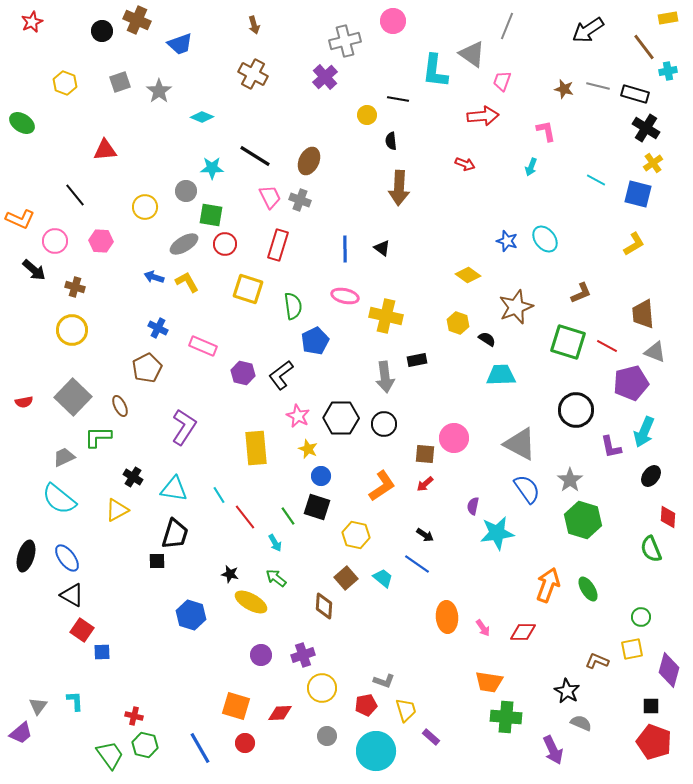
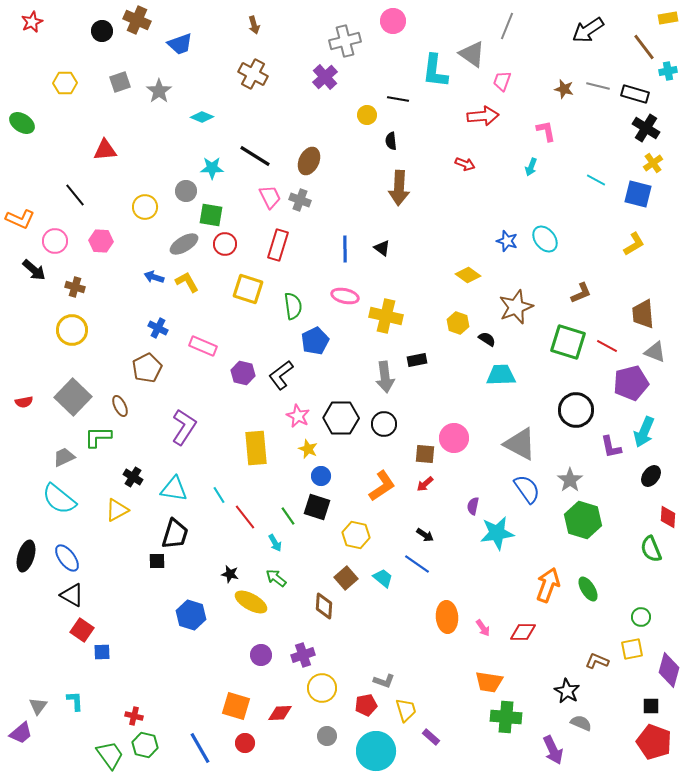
yellow hexagon at (65, 83): rotated 20 degrees counterclockwise
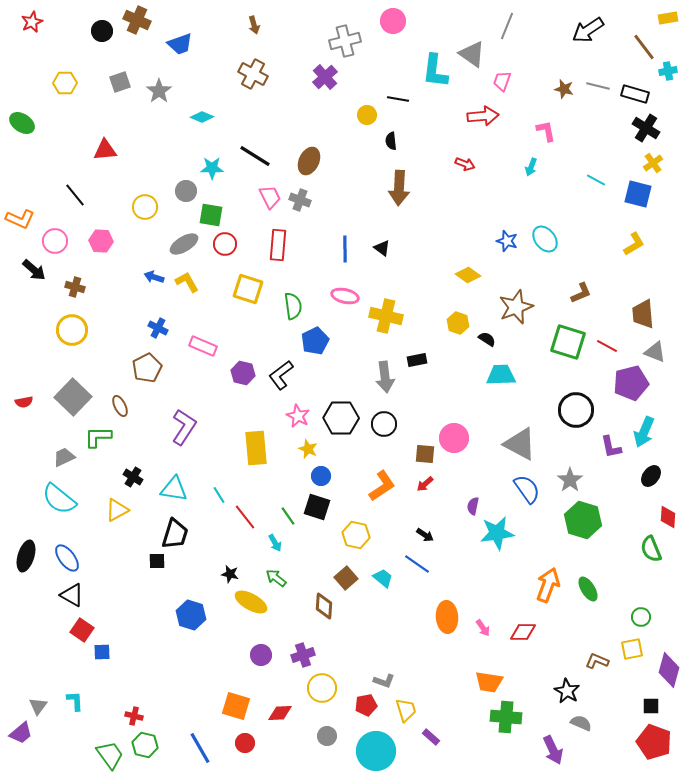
red rectangle at (278, 245): rotated 12 degrees counterclockwise
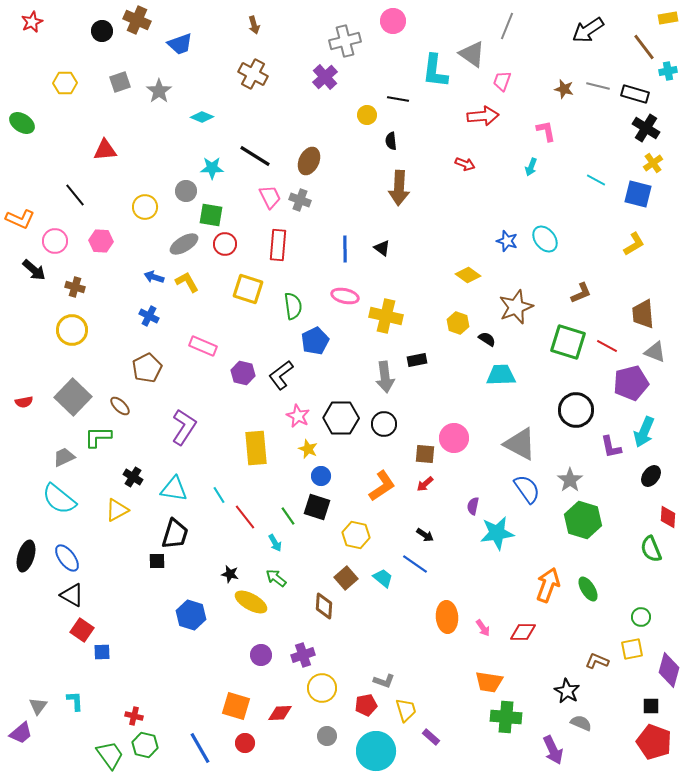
blue cross at (158, 328): moved 9 px left, 12 px up
brown ellipse at (120, 406): rotated 20 degrees counterclockwise
blue line at (417, 564): moved 2 px left
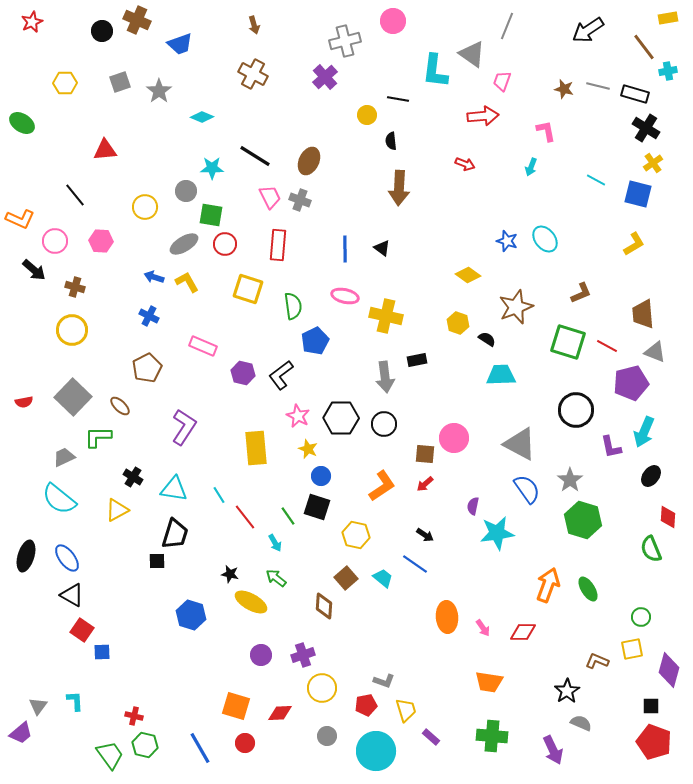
black star at (567, 691): rotated 10 degrees clockwise
green cross at (506, 717): moved 14 px left, 19 px down
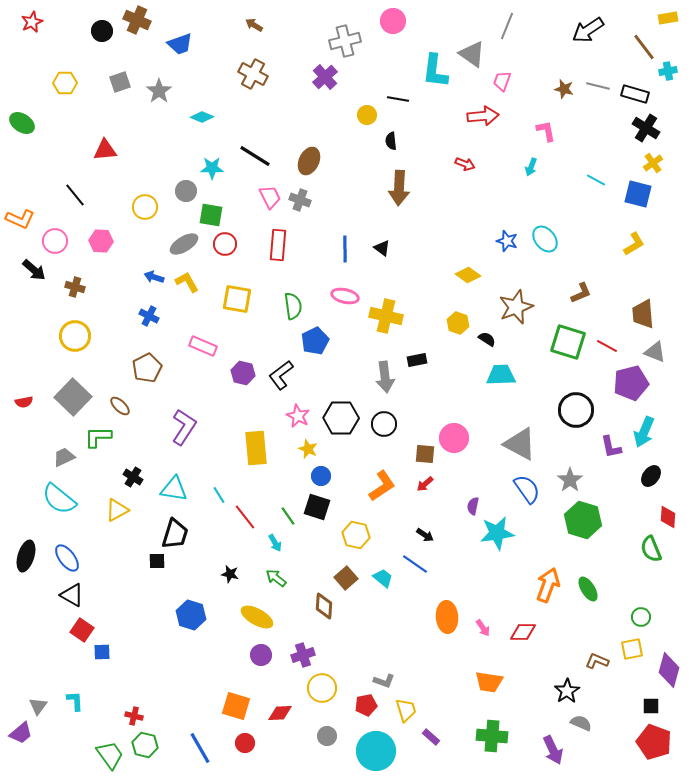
brown arrow at (254, 25): rotated 138 degrees clockwise
yellow square at (248, 289): moved 11 px left, 10 px down; rotated 8 degrees counterclockwise
yellow circle at (72, 330): moved 3 px right, 6 px down
yellow ellipse at (251, 602): moved 6 px right, 15 px down
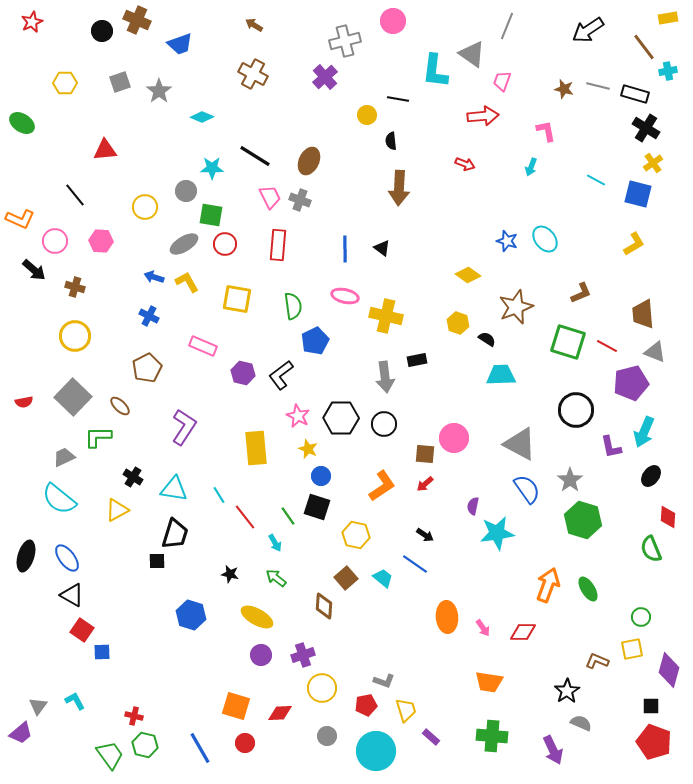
cyan L-shape at (75, 701): rotated 25 degrees counterclockwise
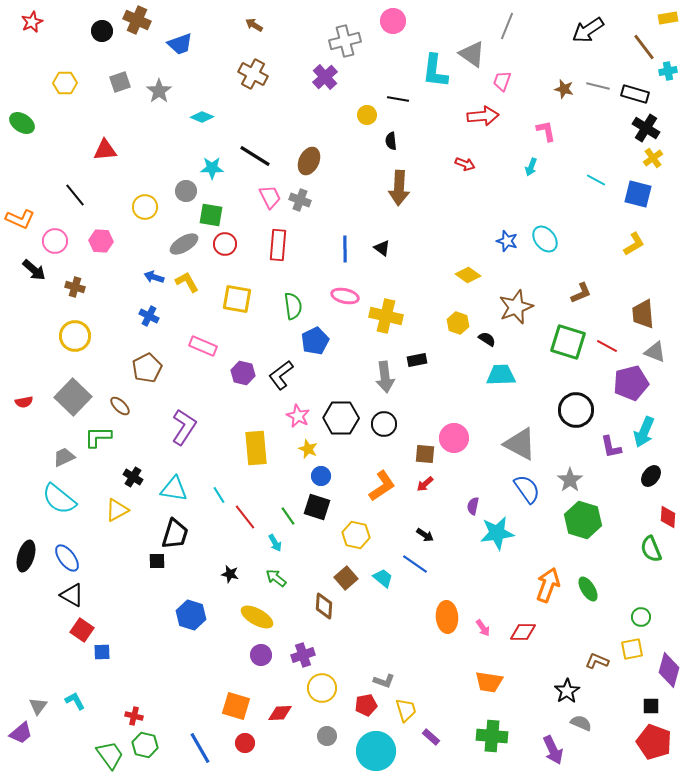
yellow cross at (653, 163): moved 5 px up
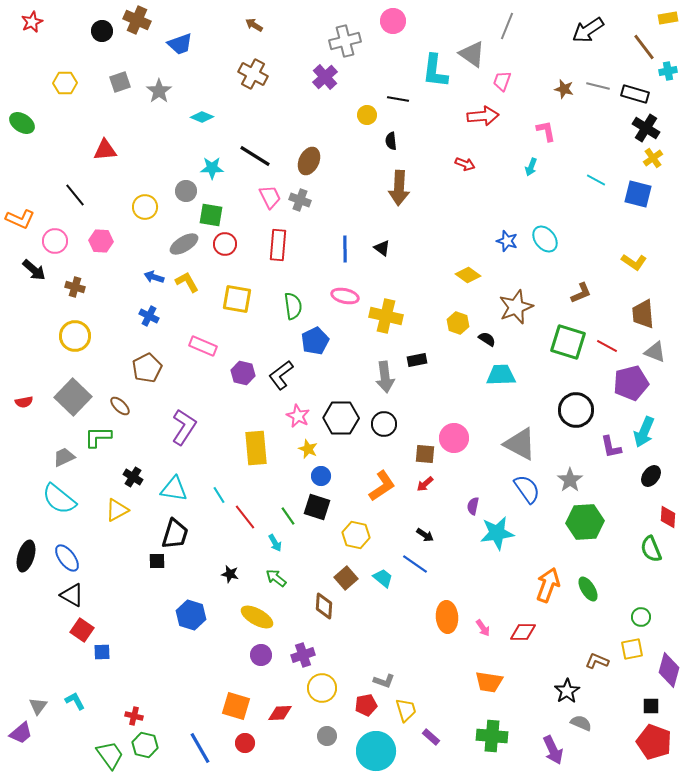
yellow L-shape at (634, 244): moved 18 px down; rotated 65 degrees clockwise
green hexagon at (583, 520): moved 2 px right, 2 px down; rotated 21 degrees counterclockwise
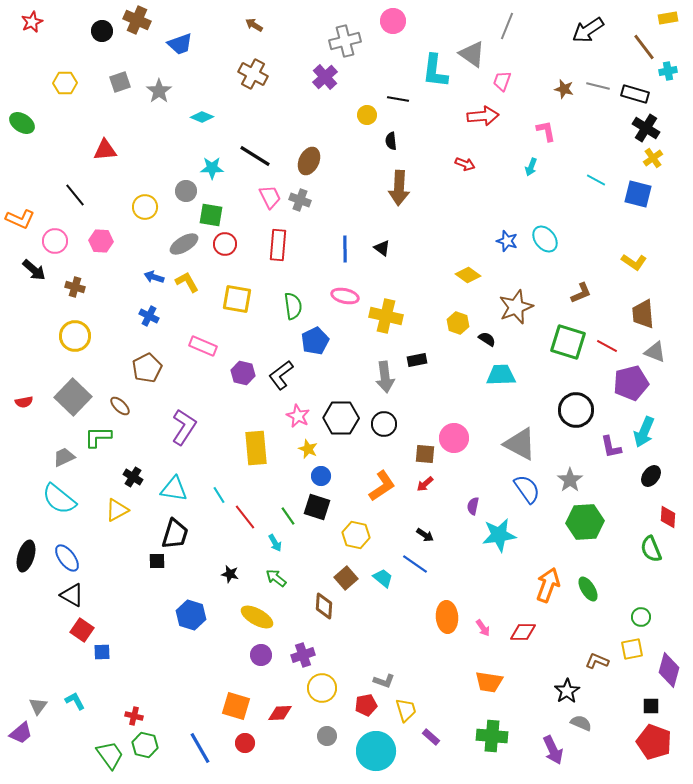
cyan star at (497, 533): moved 2 px right, 2 px down
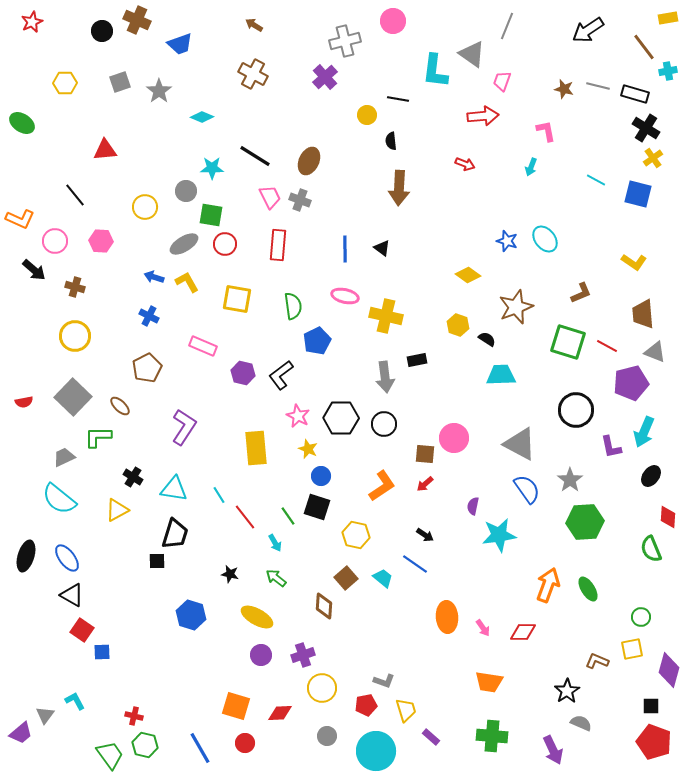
yellow hexagon at (458, 323): moved 2 px down
blue pentagon at (315, 341): moved 2 px right
gray triangle at (38, 706): moved 7 px right, 9 px down
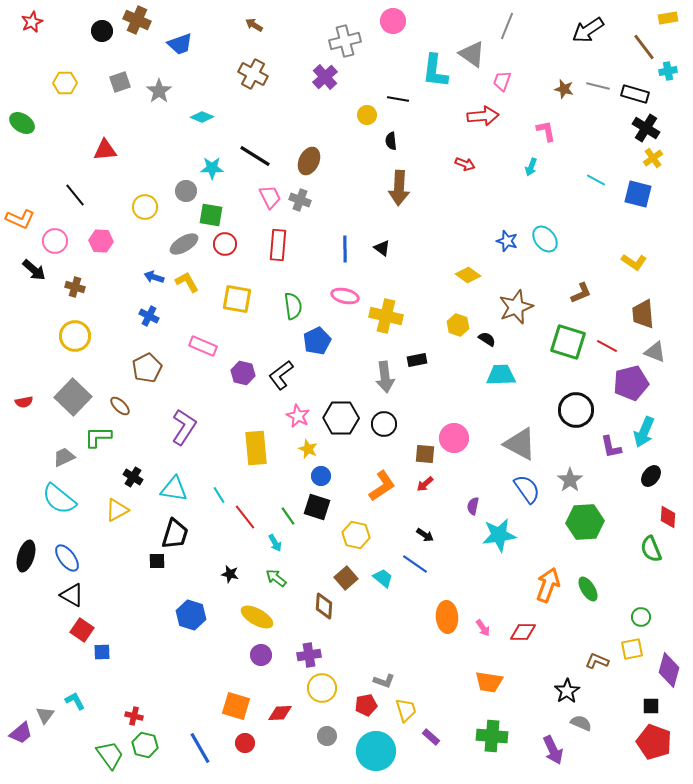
purple cross at (303, 655): moved 6 px right; rotated 10 degrees clockwise
